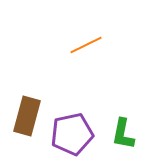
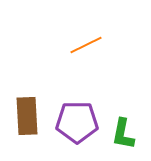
brown rectangle: rotated 18 degrees counterclockwise
purple pentagon: moved 5 px right, 12 px up; rotated 12 degrees clockwise
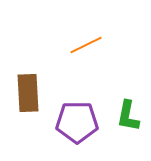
brown rectangle: moved 1 px right, 23 px up
green L-shape: moved 5 px right, 18 px up
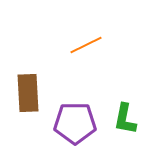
green L-shape: moved 3 px left, 3 px down
purple pentagon: moved 2 px left, 1 px down
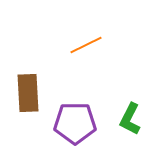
green L-shape: moved 5 px right; rotated 16 degrees clockwise
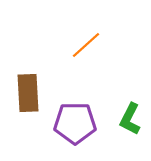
orange line: rotated 16 degrees counterclockwise
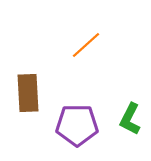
purple pentagon: moved 2 px right, 2 px down
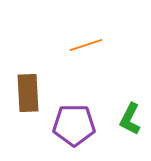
orange line: rotated 24 degrees clockwise
purple pentagon: moved 3 px left
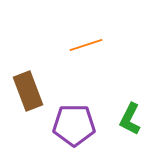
brown rectangle: moved 2 px up; rotated 18 degrees counterclockwise
